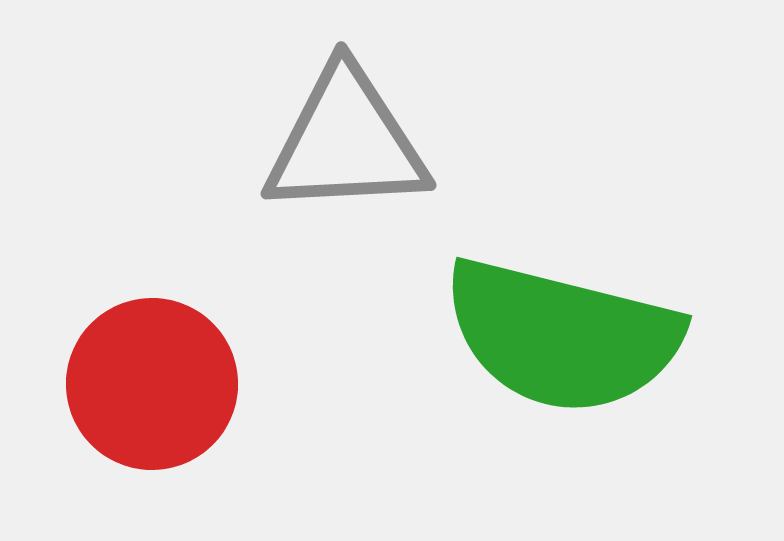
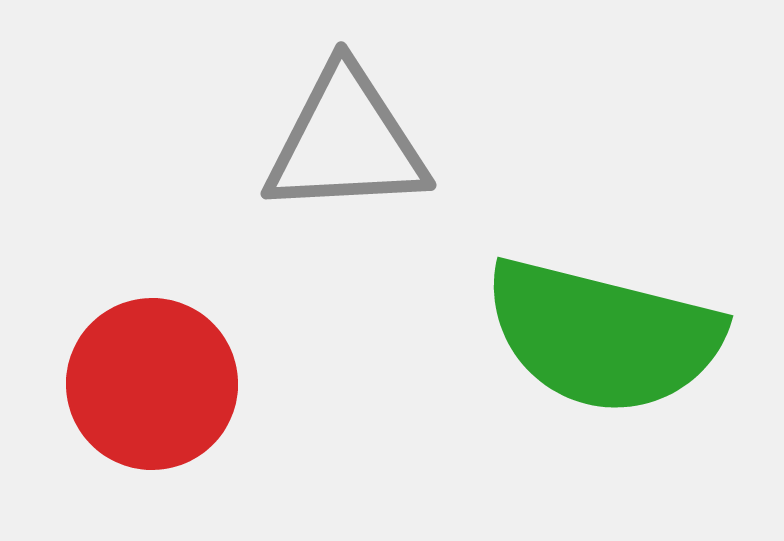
green semicircle: moved 41 px right
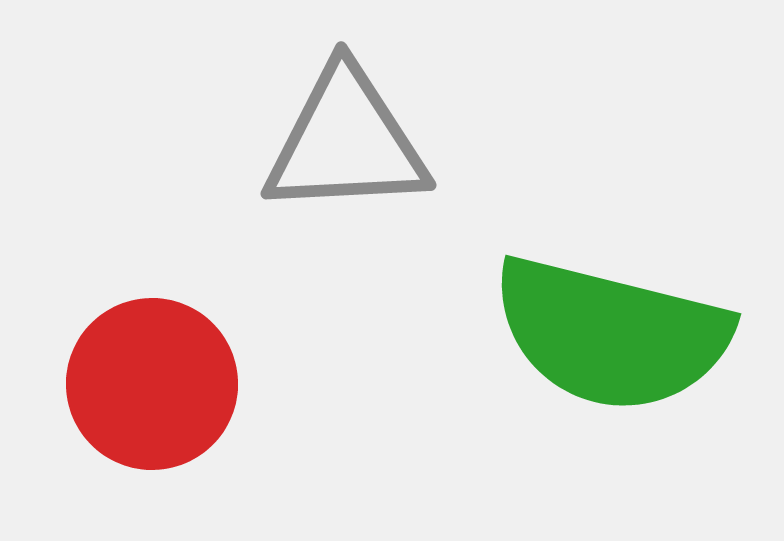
green semicircle: moved 8 px right, 2 px up
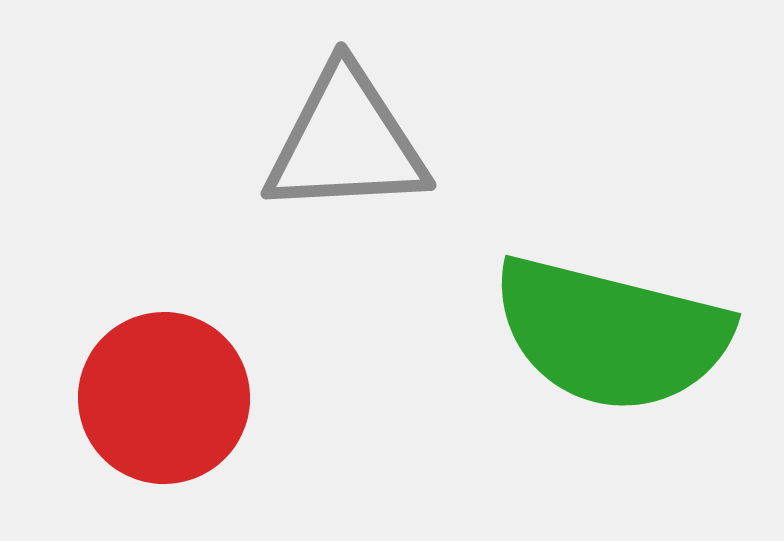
red circle: moved 12 px right, 14 px down
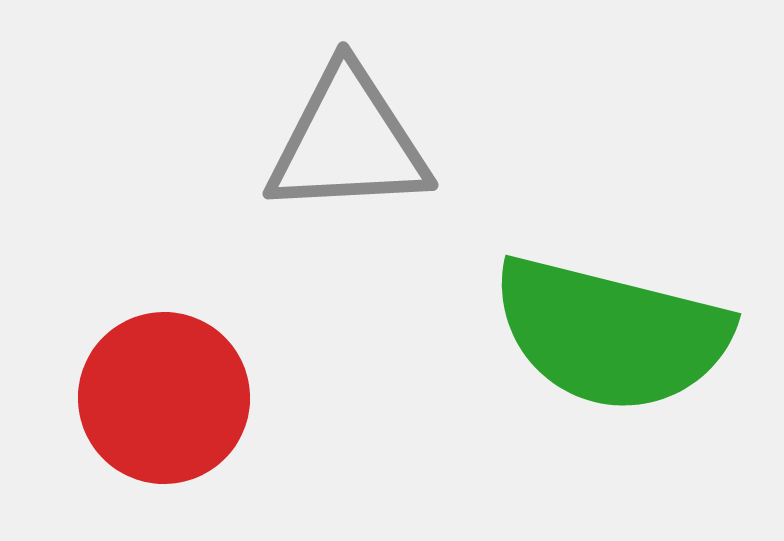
gray triangle: moved 2 px right
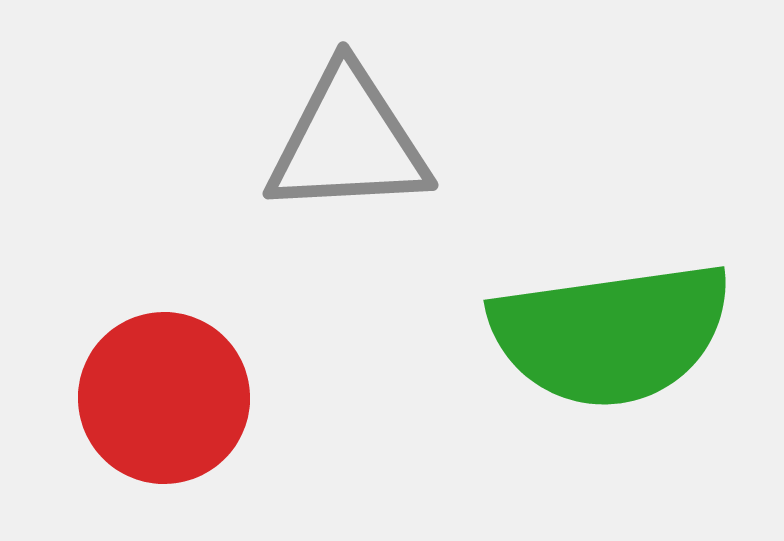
green semicircle: rotated 22 degrees counterclockwise
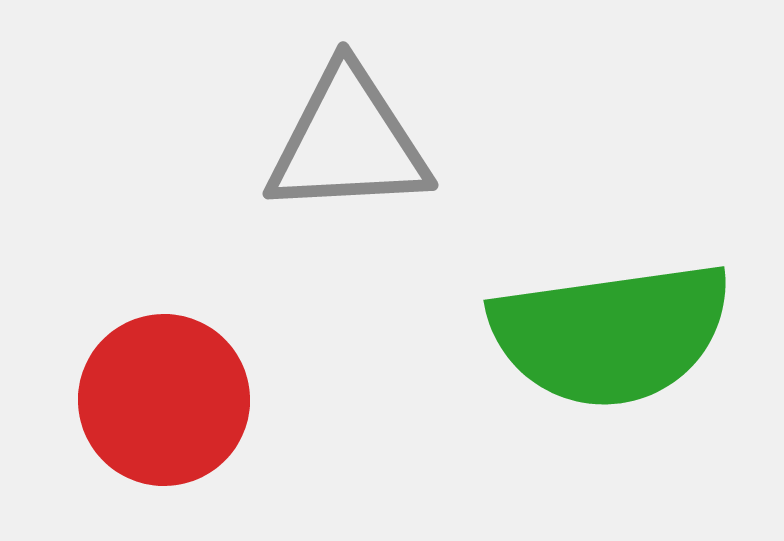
red circle: moved 2 px down
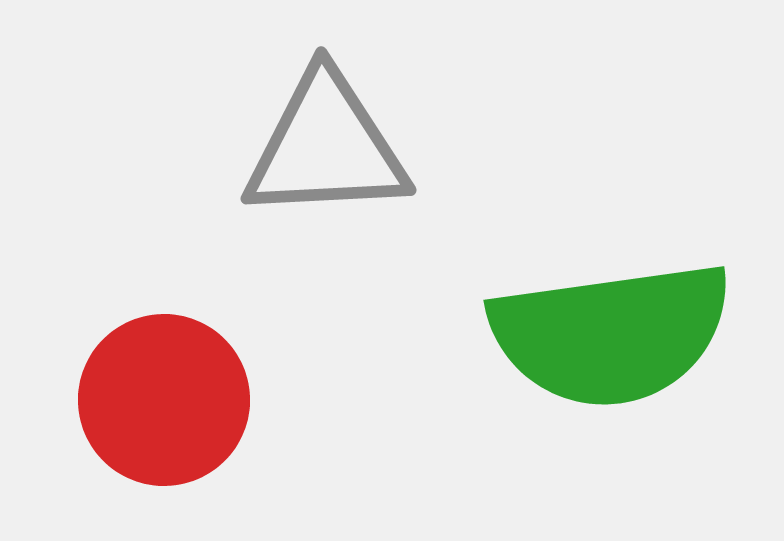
gray triangle: moved 22 px left, 5 px down
